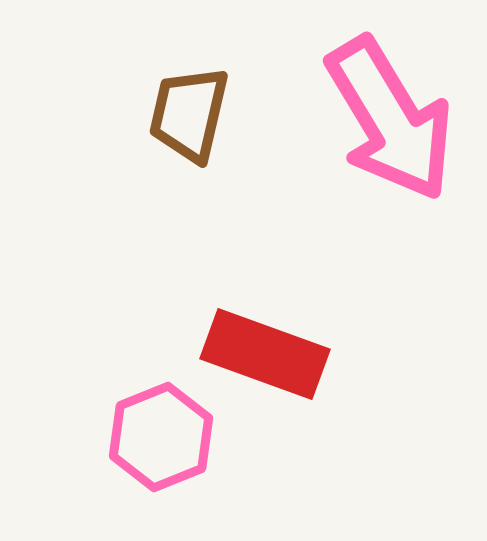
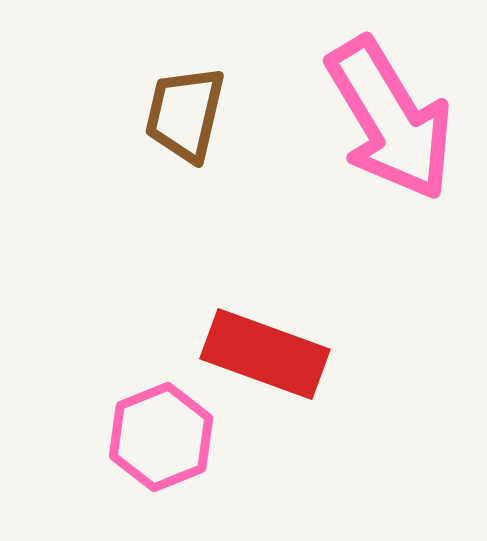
brown trapezoid: moved 4 px left
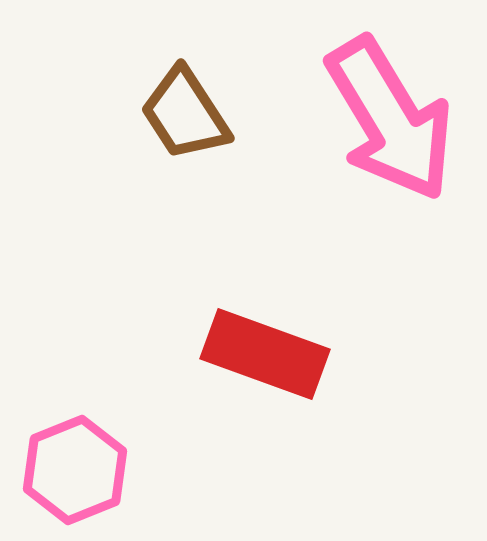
brown trapezoid: rotated 46 degrees counterclockwise
pink hexagon: moved 86 px left, 33 px down
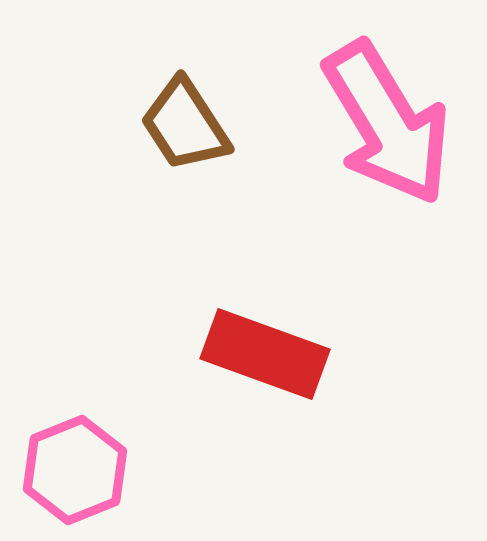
brown trapezoid: moved 11 px down
pink arrow: moved 3 px left, 4 px down
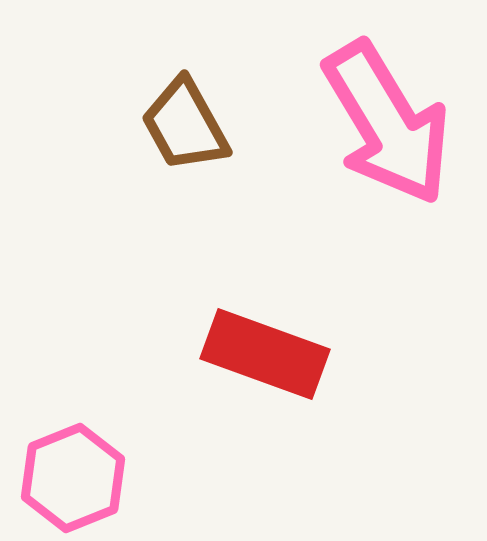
brown trapezoid: rotated 4 degrees clockwise
pink hexagon: moved 2 px left, 8 px down
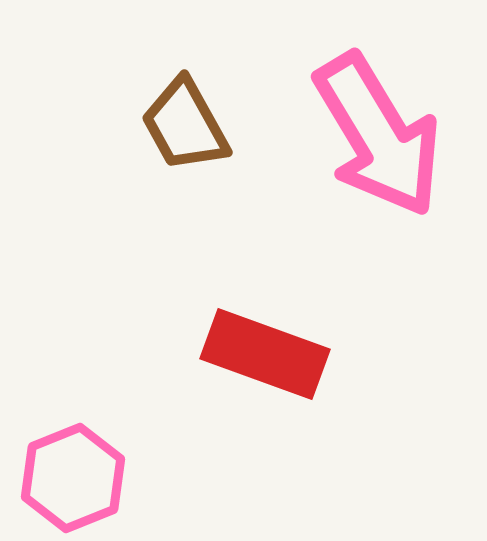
pink arrow: moved 9 px left, 12 px down
